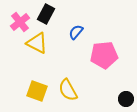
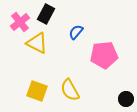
yellow semicircle: moved 2 px right
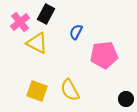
blue semicircle: rotated 14 degrees counterclockwise
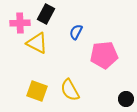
pink cross: moved 1 px down; rotated 36 degrees clockwise
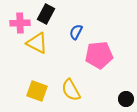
pink pentagon: moved 5 px left
yellow semicircle: moved 1 px right
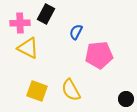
yellow triangle: moved 9 px left, 5 px down
